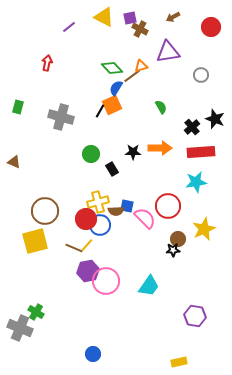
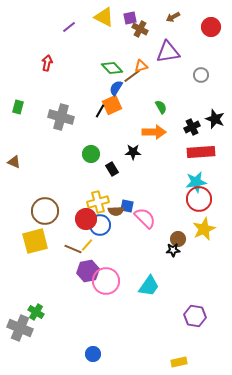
black cross at (192, 127): rotated 14 degrees clockwise
orange arrow at (160, 148): moved 6 px left, 16 px up
red circle at (168, 206): moved 31 px right, 7 px up
brown line at (74, 248): moved 1 px left, 1 px down
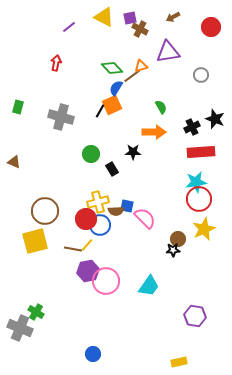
red arrow at (47, 63): moved 9 px right
brown line at (73, 249): rotated 12 degrees counterclockwise
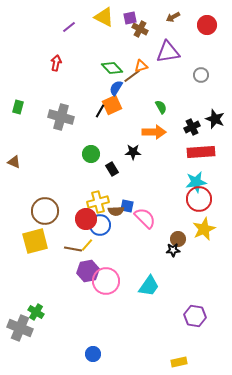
red circle at (211, 27): moved 4 px left, 2 px up
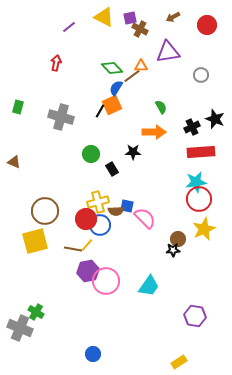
orange triangle at (141, 66): rotated 16 degrees clockwise
yellow rectangle at (179, 362): rotated 21 degrees counterclockwise
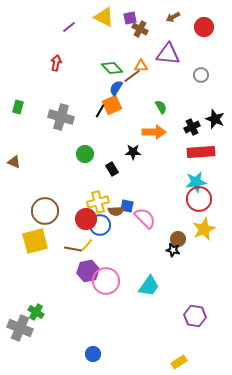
red circle at (207, 25): moved 3 px left, 2 px down
purple triangle at (168, 52): moved 2 px down; rotated 15 degrees clockwise
green circle at (91, 154): moved 6 px left
black star at (173, 250): rotated 16 degrees clockwise
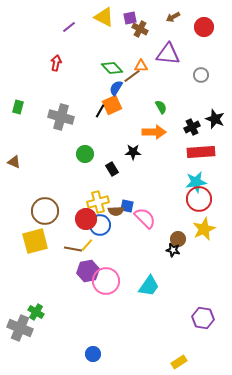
purple hexagon at (195, 316): moved 8 px right, 2 px down
